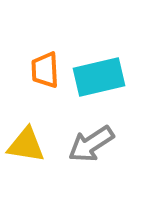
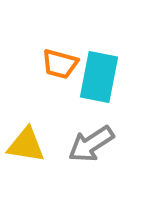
orange trapezoid: moved 15 px right, 6 px up; rotated 72 degrees counterclockwise
cyan rectangle: rotated 66 degrees counterclockwise
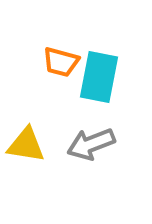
orange trapezoid: moved 1 px right, 2 px up
gray arrow: rotated 12 degrees clockwise
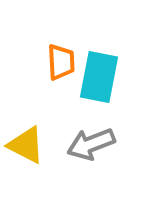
orange trapezoid: rotated 108 degrees counterclockwise
yellow triangle: rotated 18 degrees clockwise
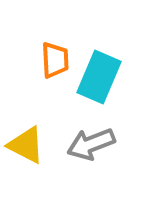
orange trapezoid: moved 6 px left, 2 px up
cyan rectangle: rotated 12 degrees clockwise
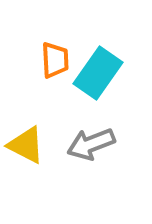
cyan rectangle: moved 1 px left, 4 px up; rotated 12 degrees clockwise
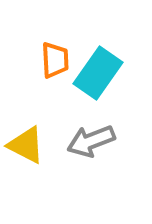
gray arrow: moved 3 px up
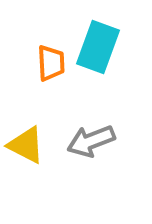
orange trapezoid: moved 4 px left, 3 px down
cyan rectangle: moved 26 px up; rotated 15 degrees counterclockwise
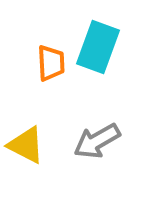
gray arrow: moved 6 px right; rotated 9 degrees counterclockwise
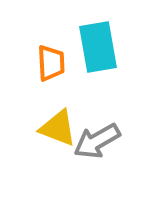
cyan rectangle: rotated 30 degrees counterclockwise
yellow triangle: moved 32 px right, 17 px up; rotated 6 degrees counterclockwise
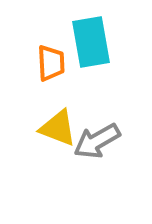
cyan rectangle: moved 7 px left, 5 px up
